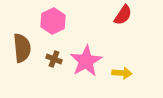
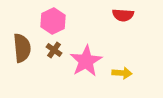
red semicircle: rotated 60 degrees clockwise
brown cross: moved 9 px up; rotated 14 degrees clockwise
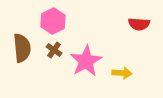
red semicircle: moved 16 px right, 9 px down
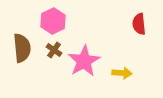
red semicircle: rotated 80 degrees clockwise
pink star: moved 2 px left
